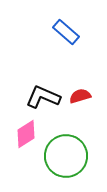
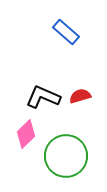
pink diamond: rotated 12 degrees counterclockwise
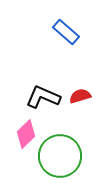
green circle: moved 6 px left
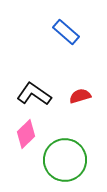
black L-shape: moved 9 px left, 3 px up; rotated 12 degrees clockwise
green circle: moved 5 px right, 4 px down
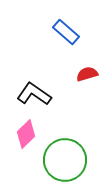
red semicircle: moved 7 px right, 22 px up
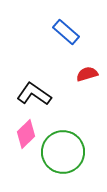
green circle: moved 2 px left, 8 px up
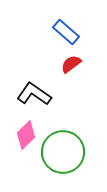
red semicircle: moved 16 px left, 10 px up; rotated 20 degrees counterclockwise
pink diamond: moved 1 px down
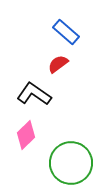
red semicircle: moved 13 px left
green circle: moved 8 px right, 11 px down
